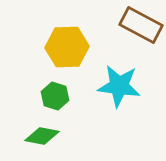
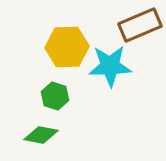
brown rectangle: moved 1 px left; rotated 51 degrees counterclockwise
cyan star: moved 9 px left, 20 px up; rotated 9 degrees counterclockwise
green diamond: moved 1 px left, 1 px up
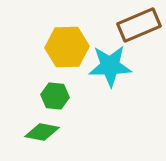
brown rectangle: moved 1 px left
green hexagon: rotated 12 degrees counterclockwise
green diamond: moved 1 px right, 3 px up
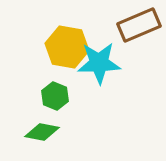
yellow hexagon: rotated 12 degrees clockwise
cyan star: moved 11 px left, 3 px up
green hexagon: rotated 16 degrees clockwise
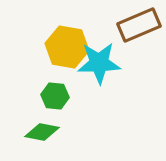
green hexagon: rotated 16 degrees counterclockwise
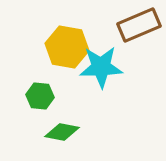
cyan star: moved 2 px right, 4 px down
green hexagon: moved 15 px left
green diamond: moved 20 px right
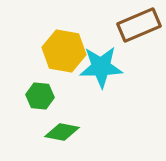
yellow hexagon: moved 3 px left, 4 px down
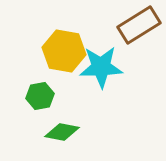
brown rectangle: rotated 9 degrees counterclockwise
green hexagon: rotated 16 degrees counterclockwise
